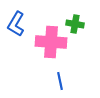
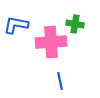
blue L-shape: moved 1 px down; rotated 70 degrees clockwise
pink cross: rotated 8 degrees counterclockwise
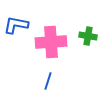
green cross: moved 13 px right, 12 px down
blue line: moved 12 px left; rotated 30 degrees clockwise
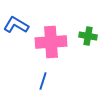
blue L-shape: rotated 20 degrees clockwise
blue line: moved 5 px left
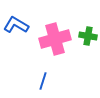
pink cross: moved 4 px right, 3 px up; rotated 12 degrees counterclockwise
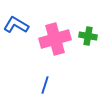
blue line: moved 2 px right, 4 px down
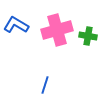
pink cross: moved 2 px right, 9 px up
